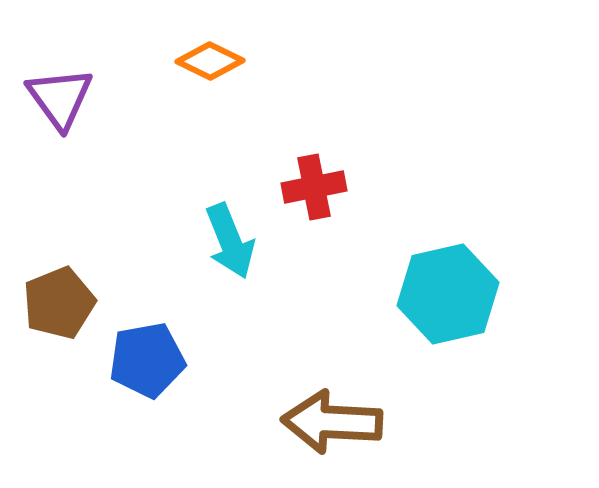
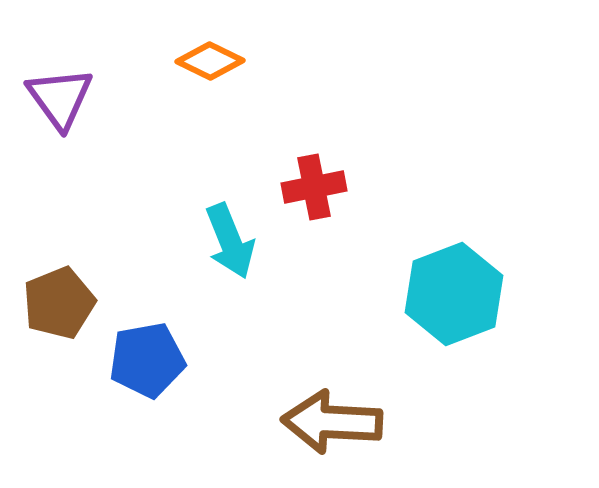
cyan hexagon: moved 6 px right; rotated 8 degrees counterclockwise
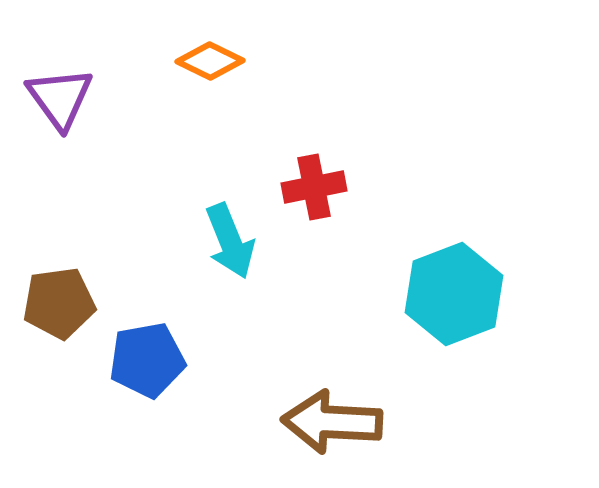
brown pentagon: rotated 14 degrees clockwise
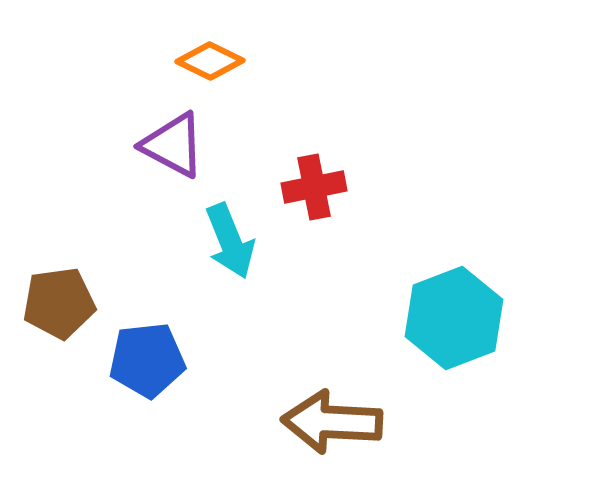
purple triangle: moved 113 px right, 47 px down; rotated 26 degrees counterclockwise
cyan hexagon: moved 24 px down
blue pentagon: rotated 4 degrees clockwise
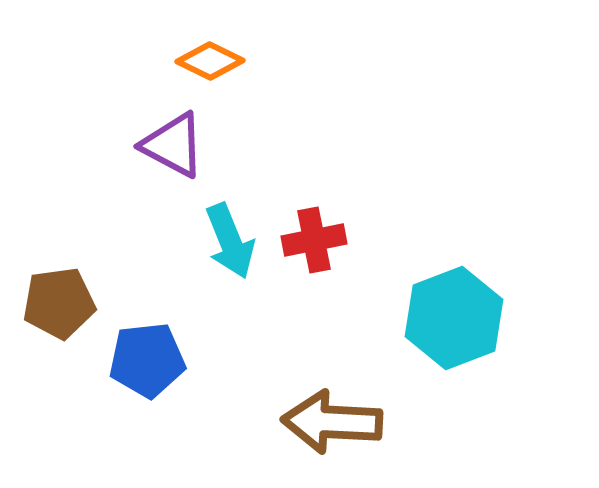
red cross: moved 53 px down
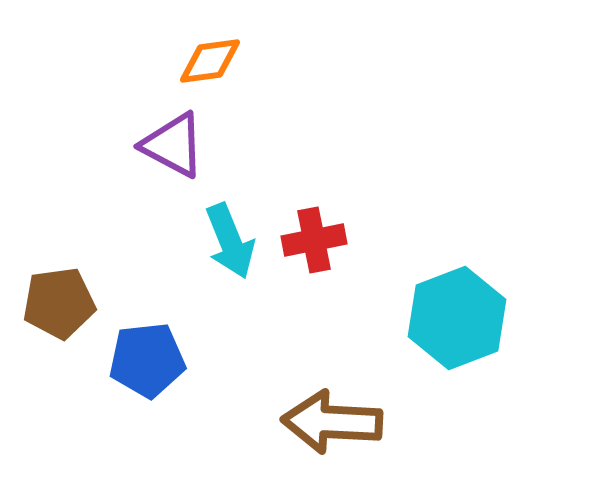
orange diamond: rotated 34 degrees counterclockwise
cyan hexagon: moved 3 px right
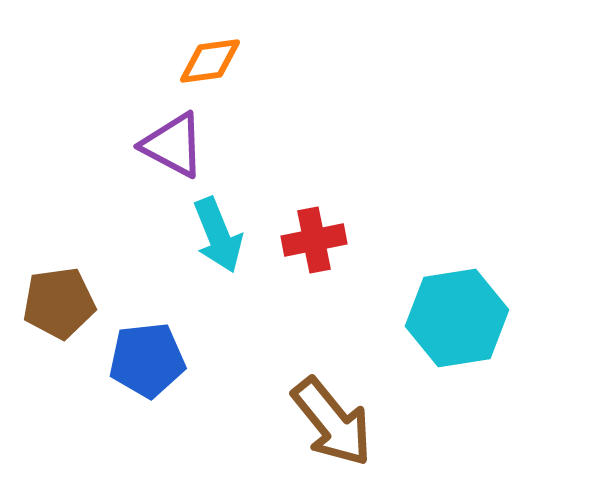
cyan arrow: moved 12 px left, 6 px up
cyan hexagon: rotated 12 degrees clockwise
brown arrow: rotated 132 degrees counterclockwise
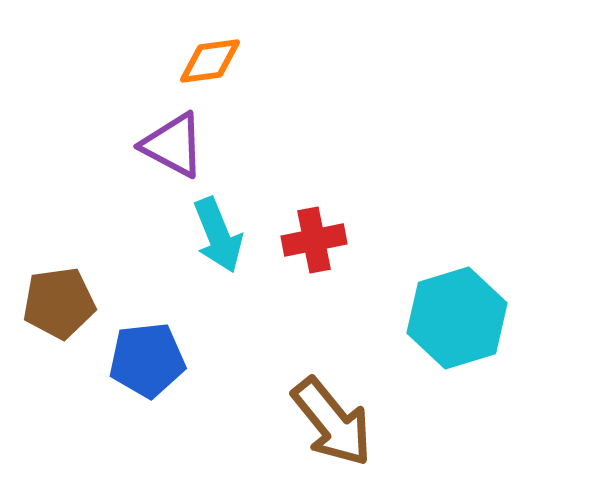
cyan hexagon: rotated 8 degrees counterclockwise
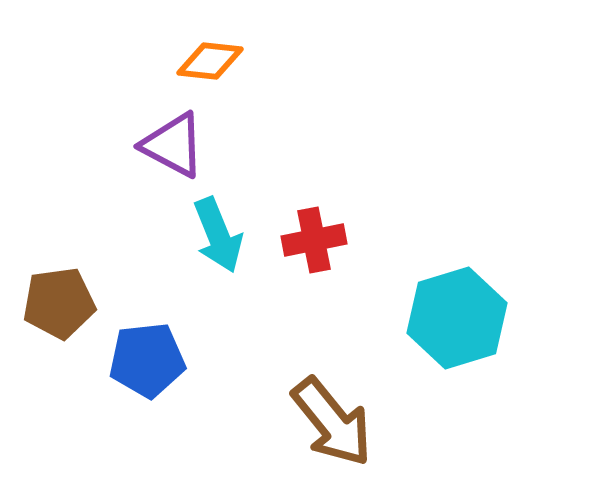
orange diamond: rotated 14 degrees clockwise
